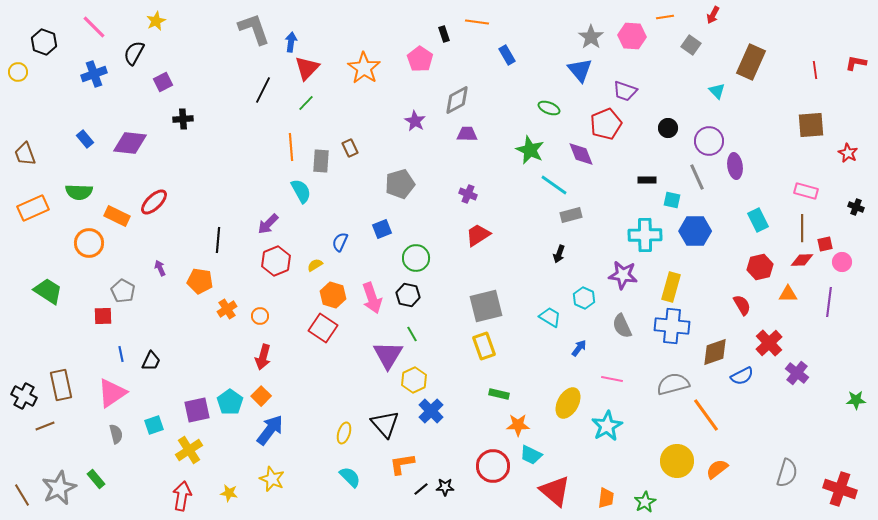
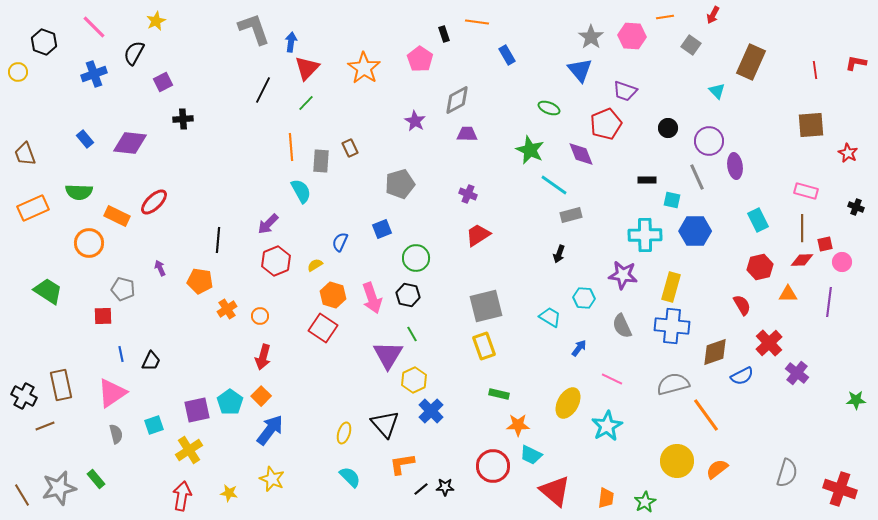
gray pentagon at (123, 291): moved 2 px up; rotated 15 degrees counterclockwise
cyan hexagon at (584, 298): rotated 20 degrees counterclockwise
pink line at (612, 379): rotated 15 degrees clockwise
gray star at (59, 488): rotated 12 degrees clockwise
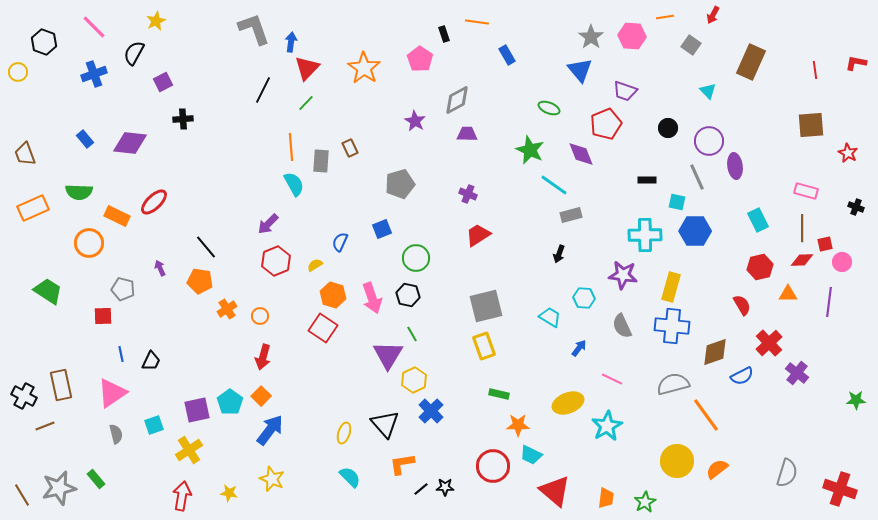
cyan triangle at (717, 91): moved 9 px left
cyan semicircle at (301, 191): moved 7 px left, 7 px up
cyan square at (672, 200): moved 5 px right, 2 px down
black line at (218, 240): moved 12 px left, 7 px down; rotated 45 degrees counterclockwise
yellow ellipse at (568, 403): rotated 40 degrees clockwise
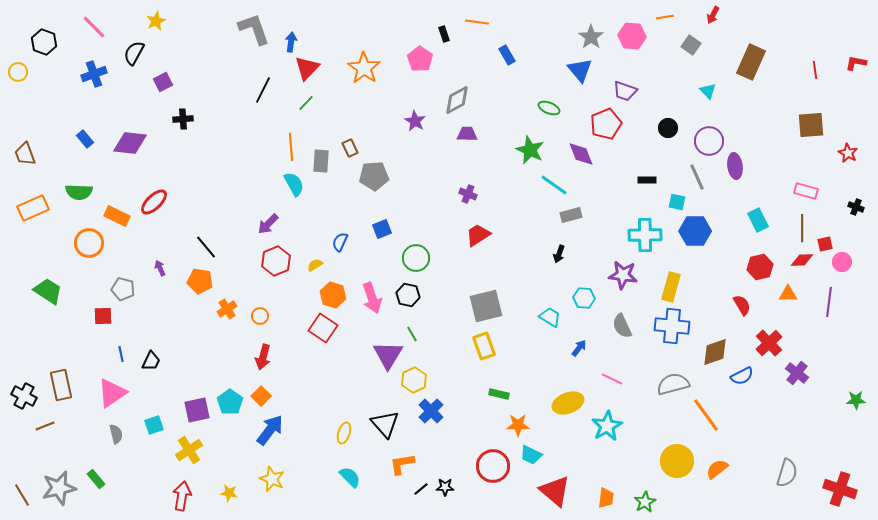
gray pentagon at (400, 184): moved 26 px left, 8 px up; rotated 12 degrees clockwise
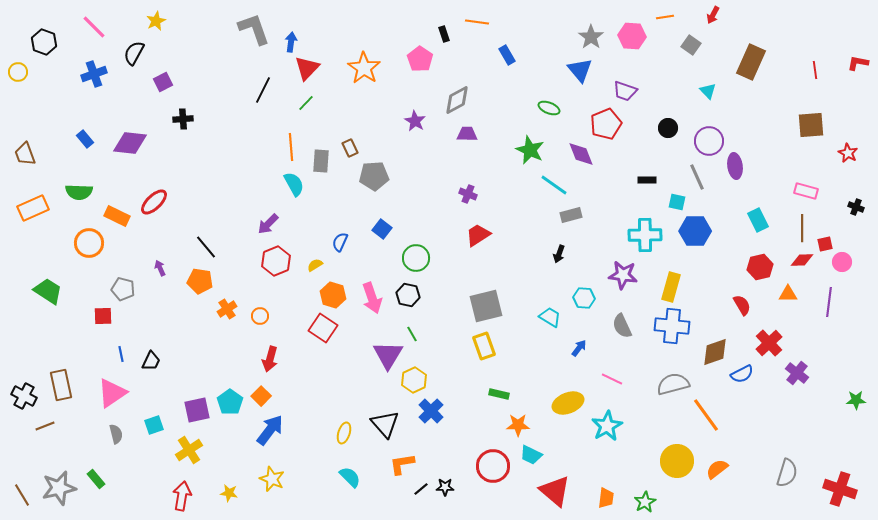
red L-shape at (856, 63): moved 2 px right
blue square at (382, 229): rotated 30 degrees counterclockwise
red arrow at (263, 357): moved 7 px right, 2 px down
blue semicircle at (742, 376): moved 2 px up
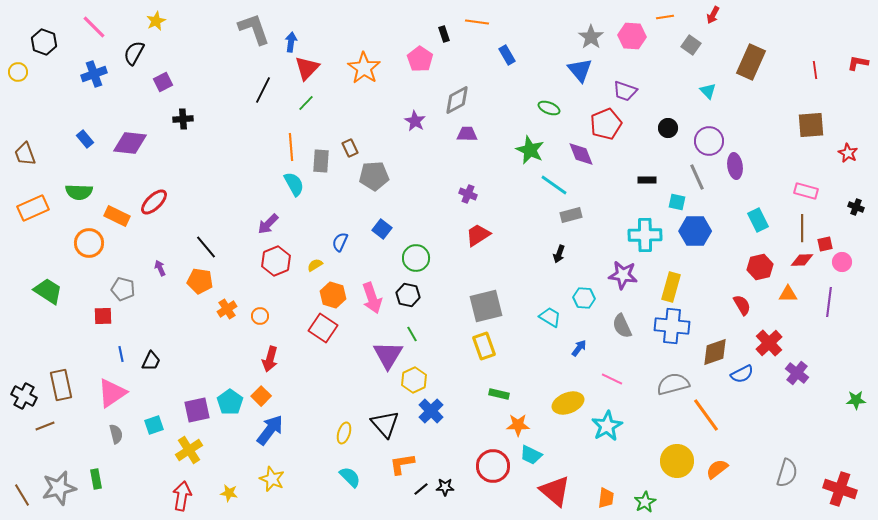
green rectangle at (96, 479): rotated 30 degrees clockwise
